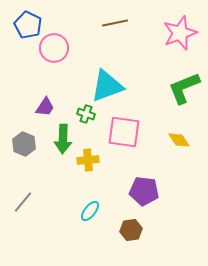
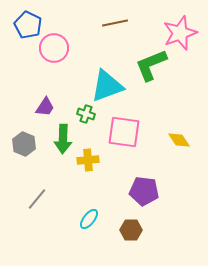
green L-shape: moved 33 px left, 23 px up
gray line: moved 14 px right, 3 px up
cyan ellipse: moved 1 px left, 8 px down
brown hexagon: rotated 10 degrees clockwise
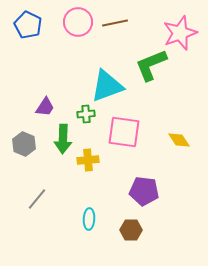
pink circle: moved 24 px right, 26 px up
green cross: rotated 24 degrees counterclockwise
cyan ellipse: rotated 35 degrees counterclockwise
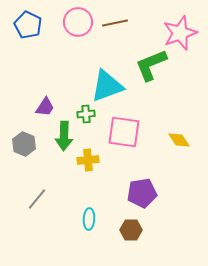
green arrow: moved 1 px right, 3 px up
purple pentagon: moved 2 px left, 2 px down; rotated 16 degrees counterclockwise
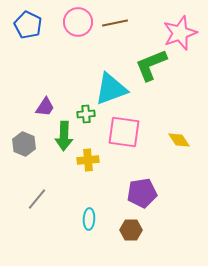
cyan triangle: moved 4 px right, 3 px down
